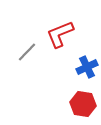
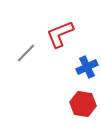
gray line: moved 1 px left, 1 px down
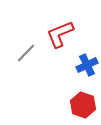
blue cross: moved 2 px up
red hexagon: moved 1 px down; rotated 10 degrees clockwise
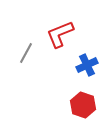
gray line: rotated 15 degrees counterclockwise
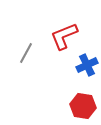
red L-shape: moved 4 px right, 2 px down
red hexagon: moved 1 px down; rotated 10 degrees counterclockwise
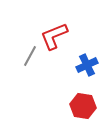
red L-shape: moved 10 px left
gray line: moved 4 px right, 3 px down
